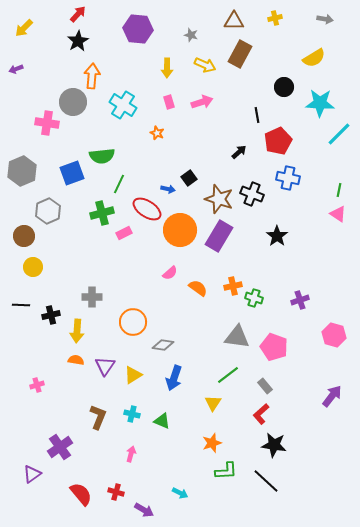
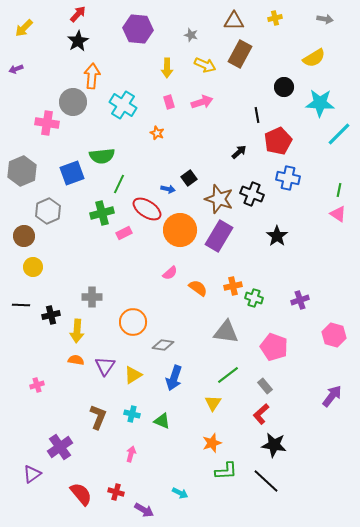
gray triangle at (237, 337): moved 11 px left, 5 px up
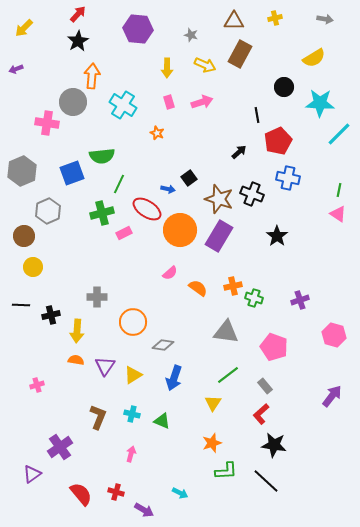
gray cross at (92, 297): moved 5 px right
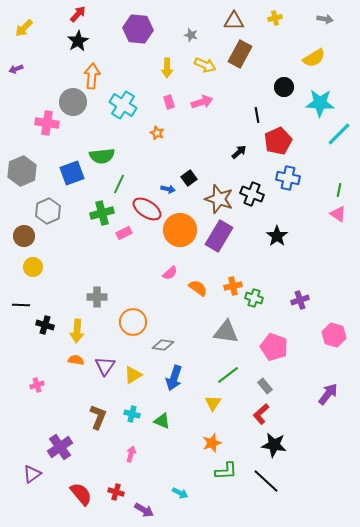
black cross at (51, 315): moved 6 px left, 10 px down; rotated 30 degrees clockwise
purple arrow at (332, 396): moved 4 px left, 2 px up
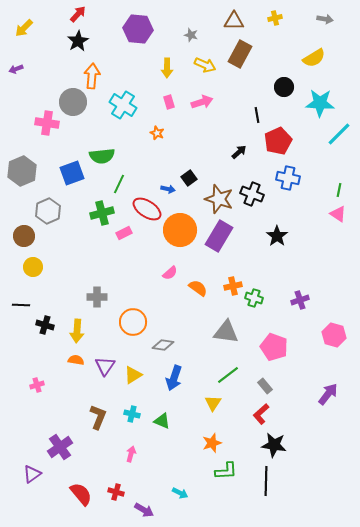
black line at (266, 481): rotated 48 degrees clockwise
